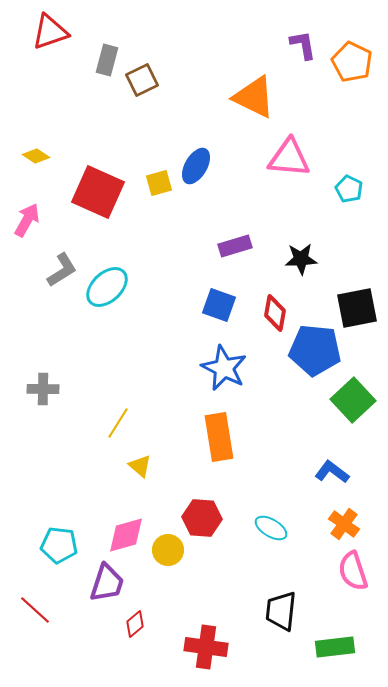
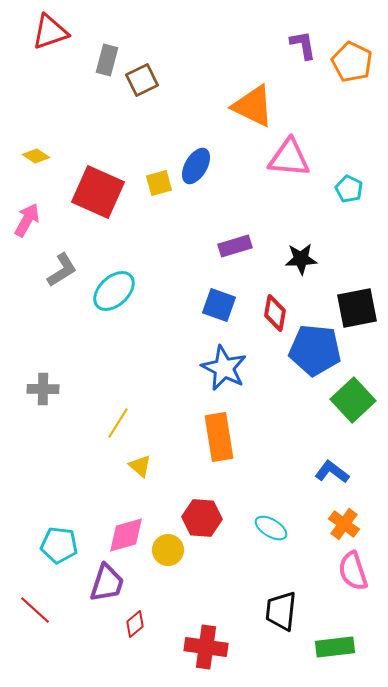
orange triangle at (254, 97): moved 1 px left, 9 px down
cyan ellipse at (107, 287): moved 7 px right, 4 px down
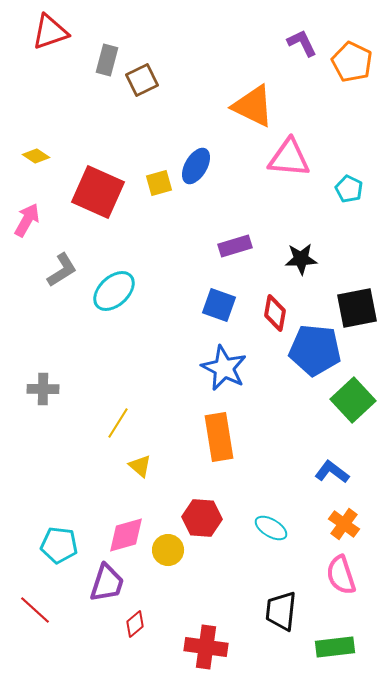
purple L-shape at (303, 45): moved 1 px left, 2 px up; rotated 16 degrees counterclockwise
pink semicircle at (353, 571): moved 12 px left, 4 px down
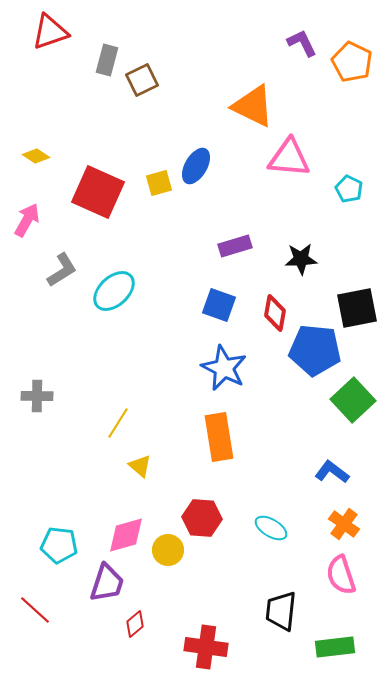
gray cross at (43, 389): moved 6 px left, 7 px down
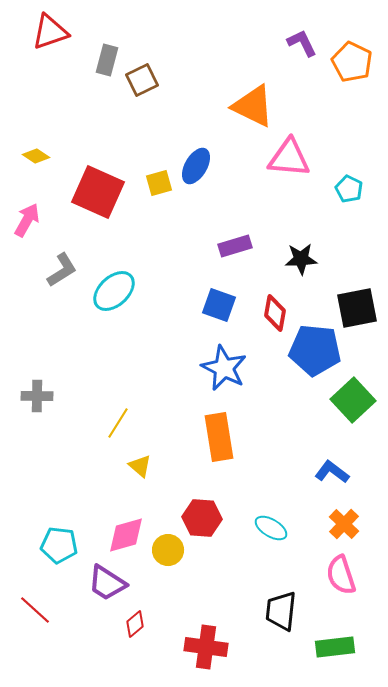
orange cross at (344, 524): rotated 8 degrees clockwise
purple trapezoid at (107, 583): rotated 105 degrees clockwise
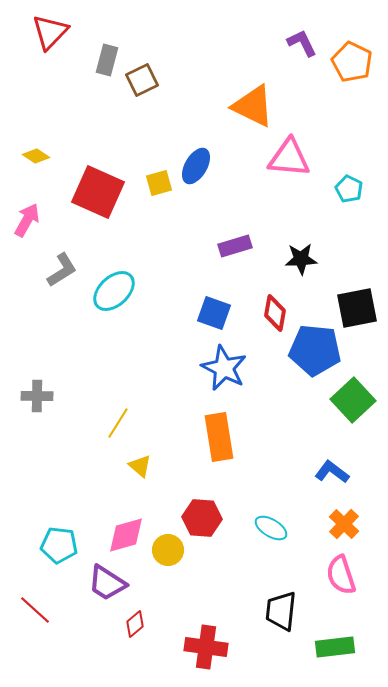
red triangle at (50, 32): rotated 27 degrees counterclockwise
blue square at (219, 305): moved 5 px left, 8 px down
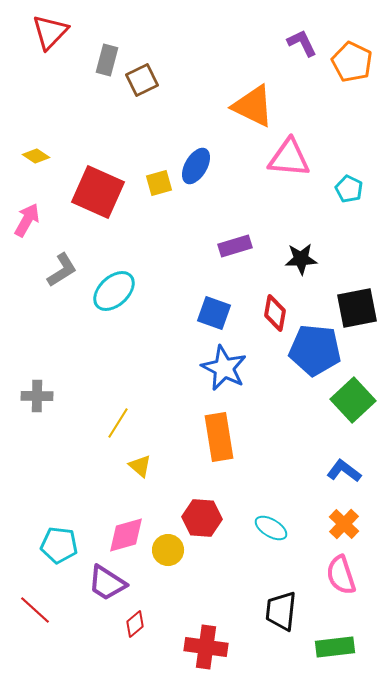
blue L-shape at (332, 472): moved 12 px right, 1 px up
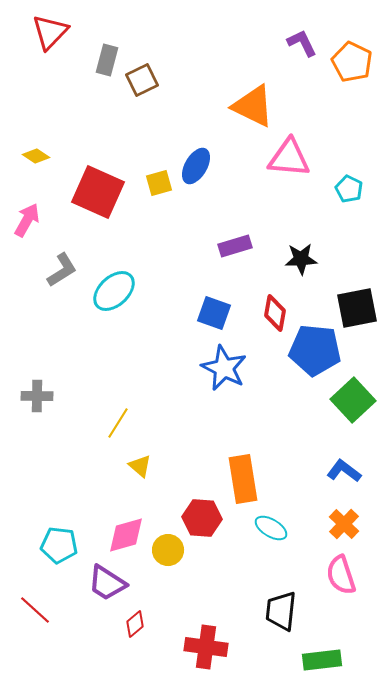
orange rectangle at (219, 437): moved 24 px right, 42 px down
green rectangle at (335, 647): moved 13 px left, 13 px down
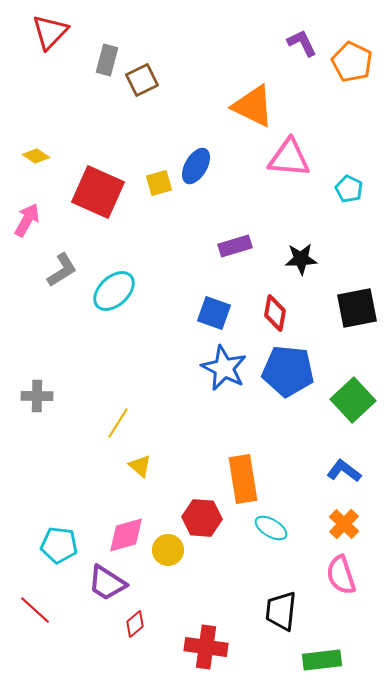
blue pentagon at (315, 350): moved 27 px left, 21 px down
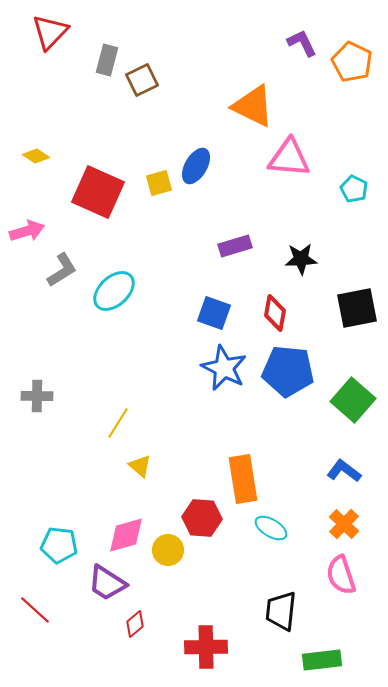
cyan pentagon at (349, 189): moved 5 px right
pink arrow at (27, 220): moved 11 px down; rotated 44 degrees clockwise
green square at (353, 400): rotated 6 degrees counterclockwise
red cross at (206, 647): rotated 9 degrees counterclockwise
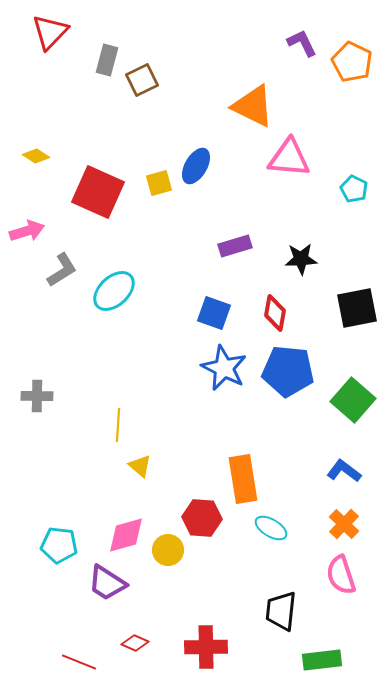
yellow line at (118, 423): moved 2 px down; rotated 28 degrees counterclockwise
red line at (35, 610): moved 44 px right, 52 px down; rotated 20 degrees counterclockwise
red diamond at (135, 624): moved 19 px down; rotated 64 degrees clockwise
